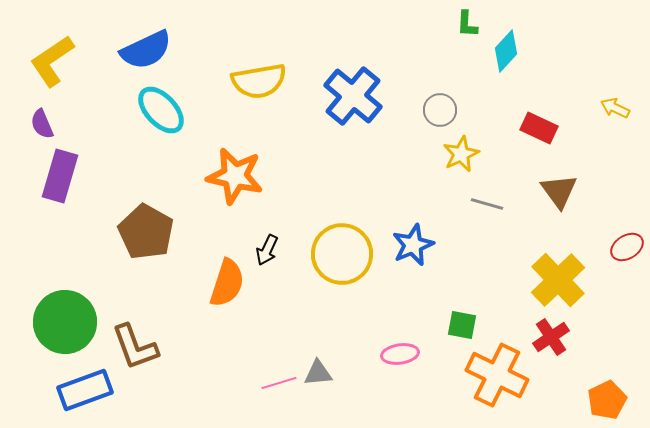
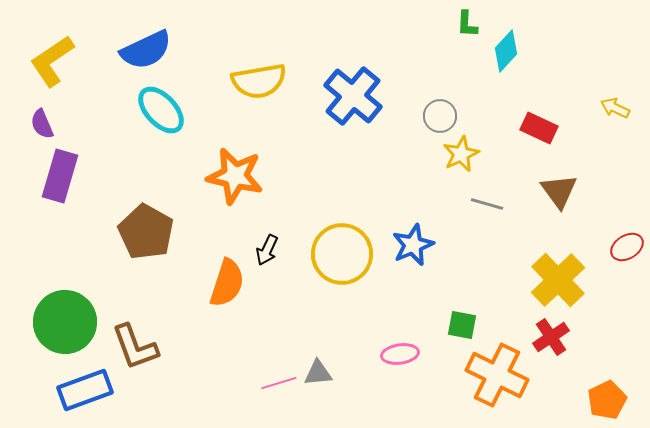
gray circle: moved 6 px down
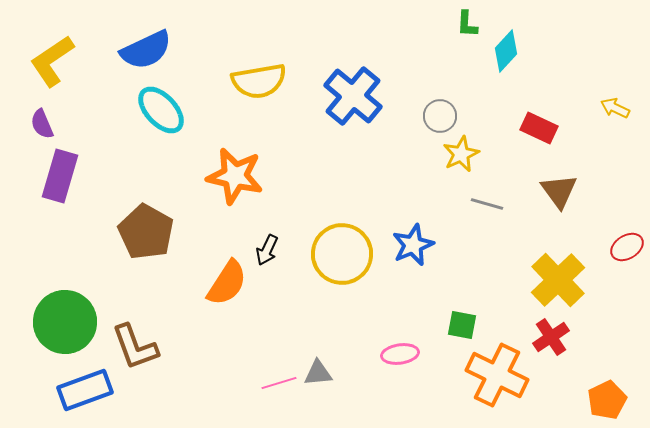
orange semicircle: rotated 15 degrees clockwise
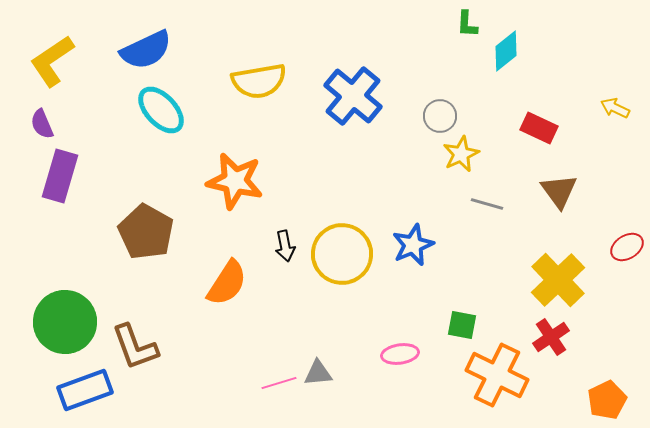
cyan diamond: rotated 9 degrees clockwise
orange star: moved 5 px down
black arrow: moved 18 px right, 4 px up; rotated 36 degrees counterclockwise
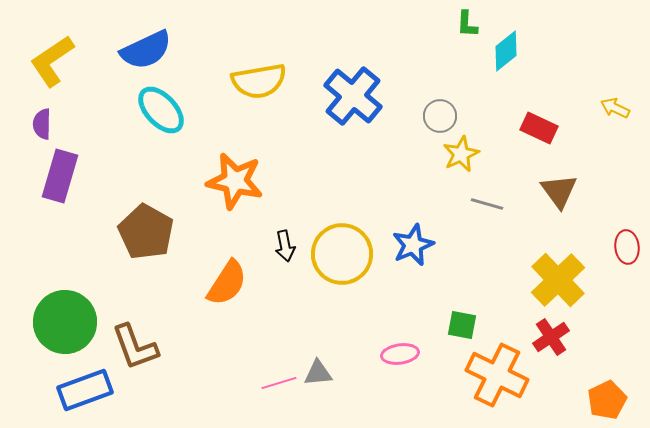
purple semicircle: rotated 24 degrees clockwise
red ellipse: rotated 64 degrees counterclockwise
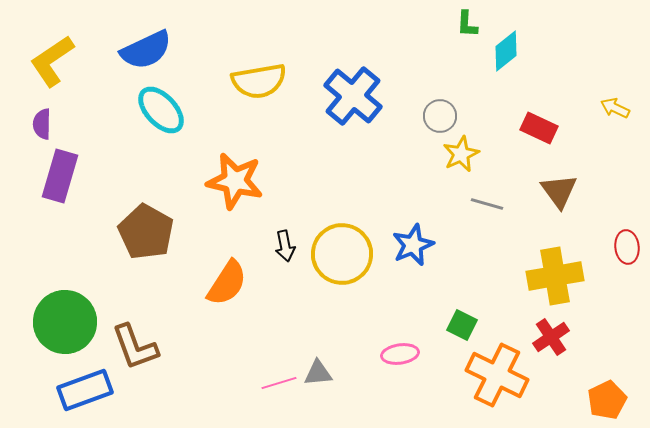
yellow cross: moved 3 px left, 4 px up; rotated 34 degrees clockwise
green square: rotated 16 degrees clockwise
